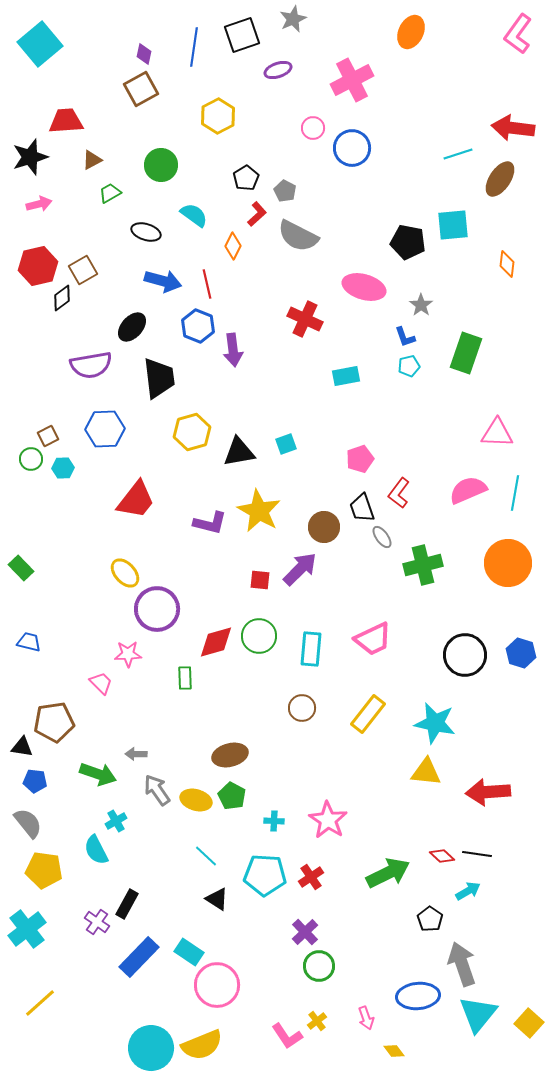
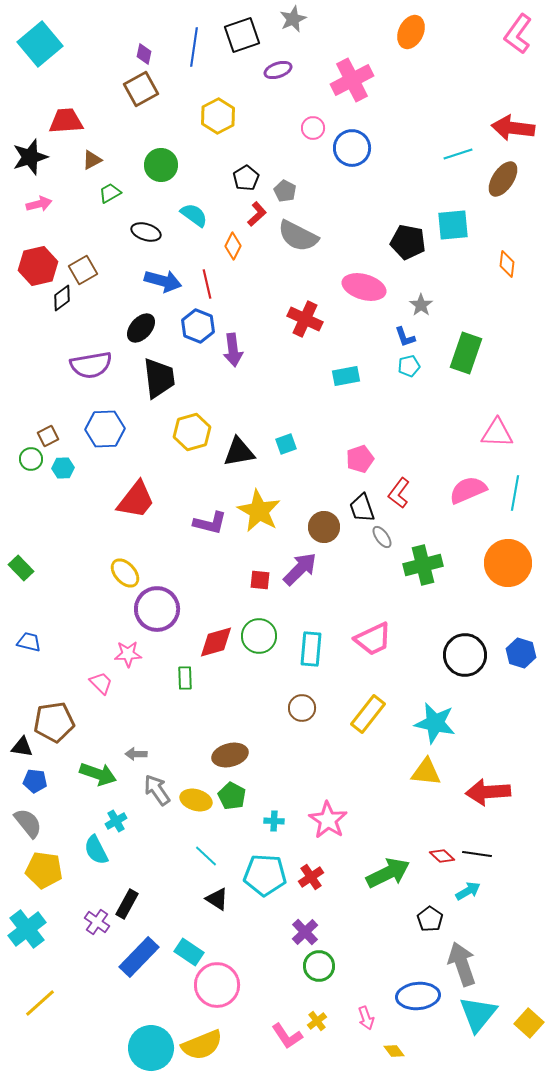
brown ellipse at (500, 179): moved 3 px right
black ellipse at (132, 327): moved 9 px right, 1 px down
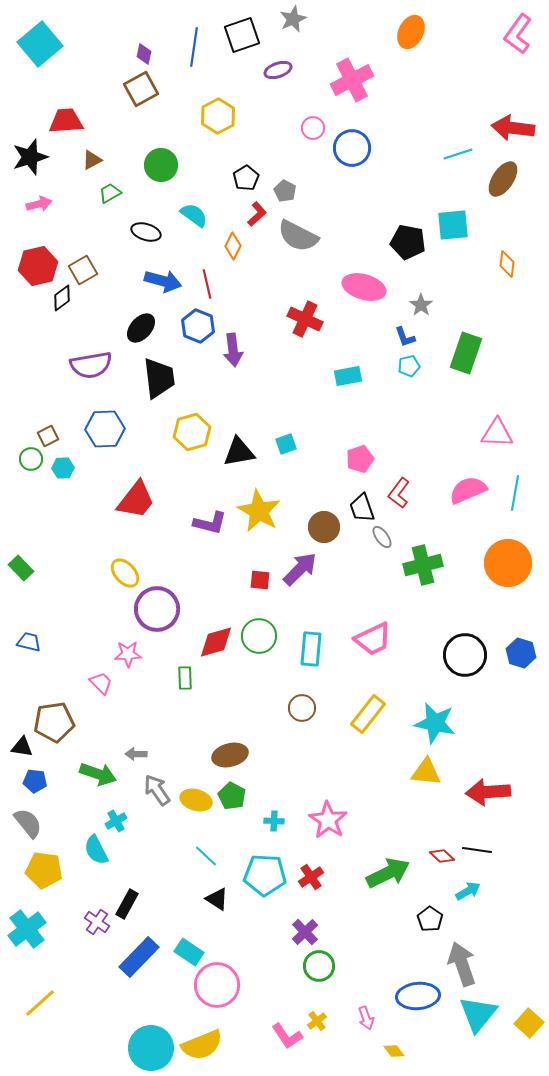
cyan rectangle at (346, 376): moved 2 px right
black line at (477, 854): moved 4 px up
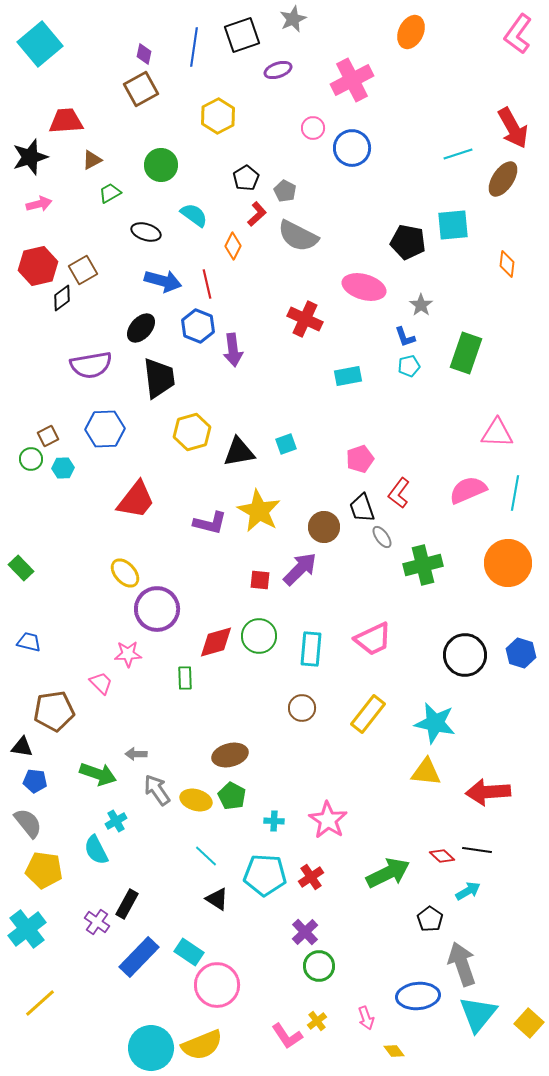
red arrow at (513, 128): rotated 126 degrees counterclockwise
brown pentagon at (54, 722): moved 11 px up
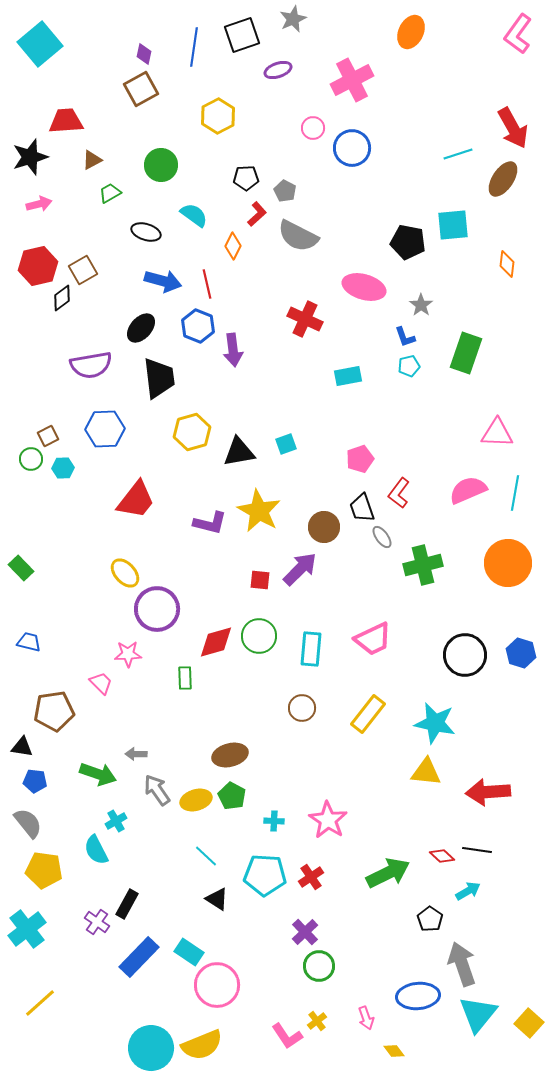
black pentagon at (246, 178): rotated 30 degrees clockwise
yellow ellipse at (196, 800): rotated 32 degrees counterclockwise
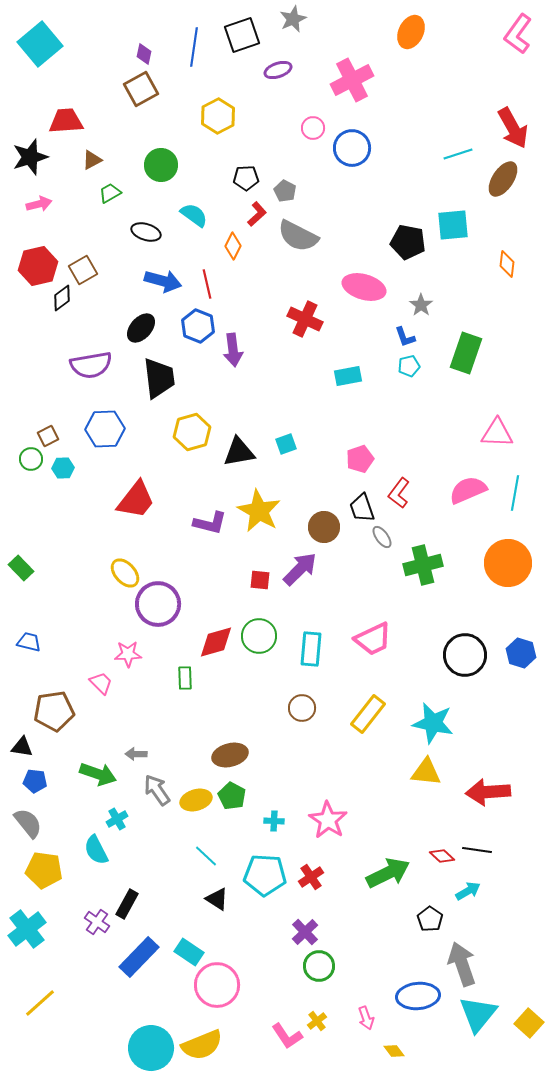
purple circle at (157, 609): moved 1 px right, 5 px up
cyan star at (435, 723): moved 2 px left
cyan cross at (116, 821): moved 1 px right, 2 px up
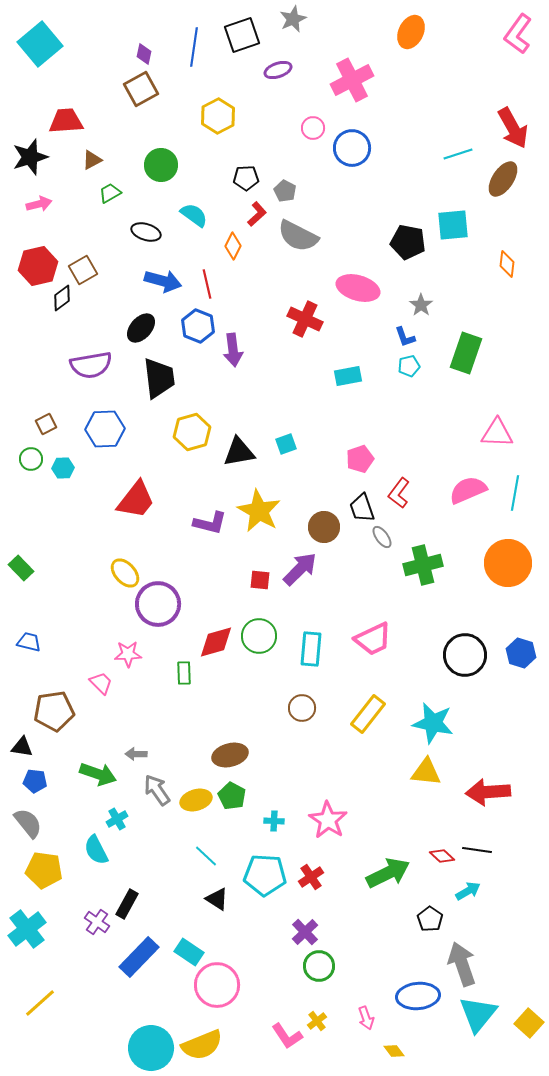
pink ellipse at (364, 287): moved 6 px left, 1 px down
brown square at (48, 436): moved 2 px left, 12 px up
green rectangle at (185, 678): moved 1 px left, 5 px up
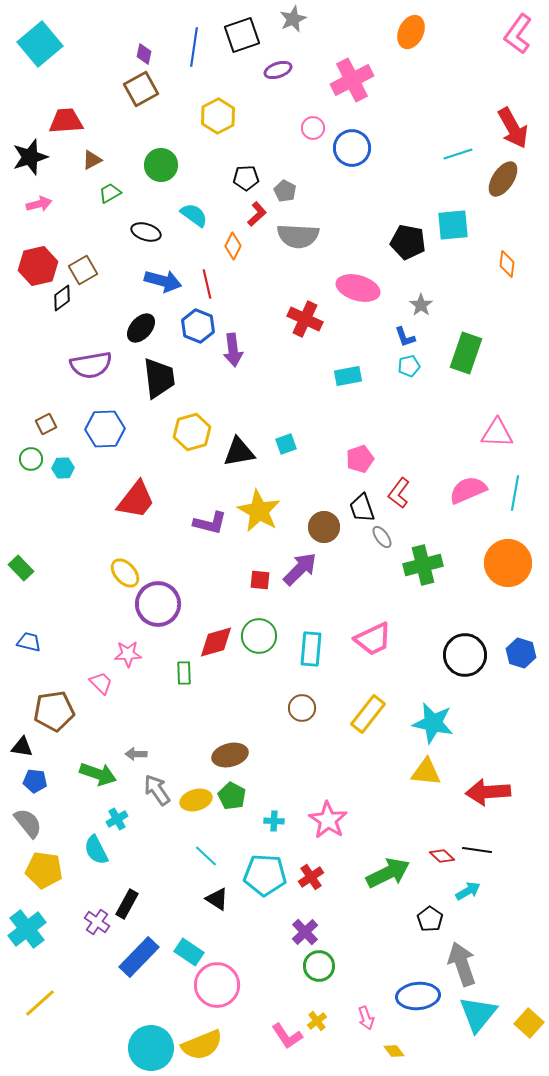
gray semicircle at (298, 236): rotated 24 degrees counterclockwise
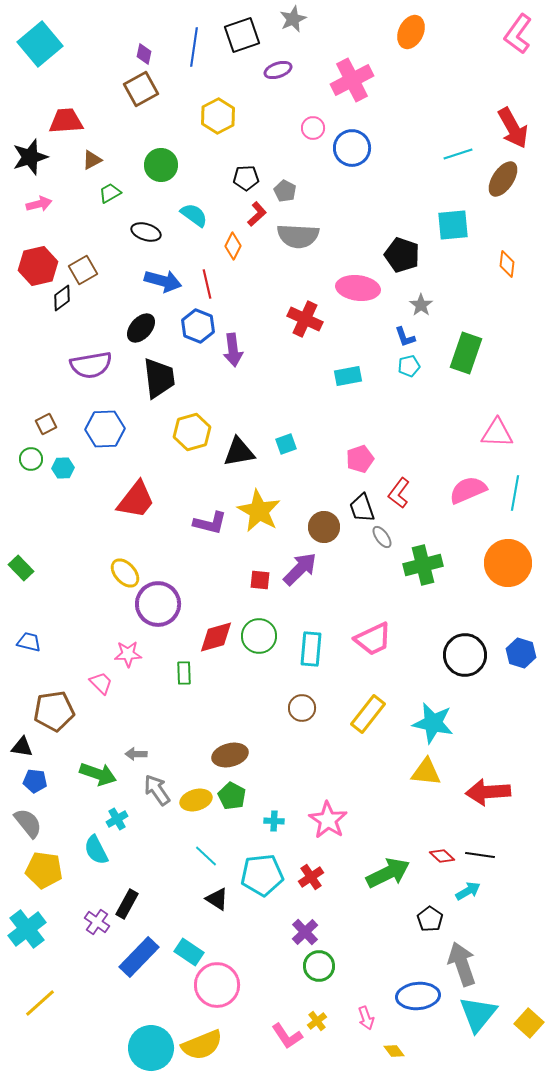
black pentagon at (408, 242): moved 6 px left, 13 px down; rotated 8 degrees clockwise
pink ellipse at (358, 288): rotated 9 degrees counterclockwise
red diamond at (216, 642): moved 5 px up
black line at (477, 850): moved 3 px right, 5 px down
cyan pentagon at (265, 875): moved 3 px left; rotated 9 degrees counterclockwise
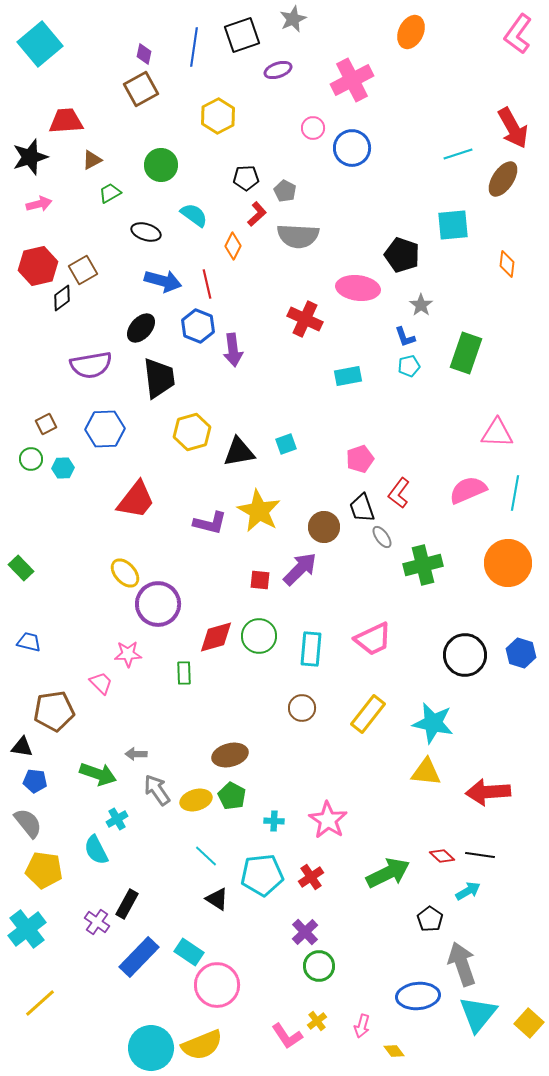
pink arrow at (366, 1018): moved 4 px left, 8 px down; rotated 35 degrees clockwise
